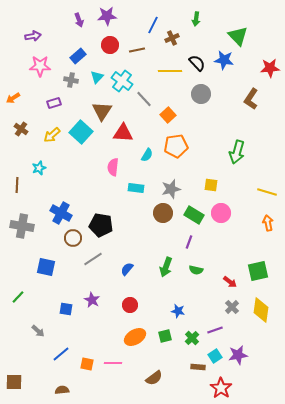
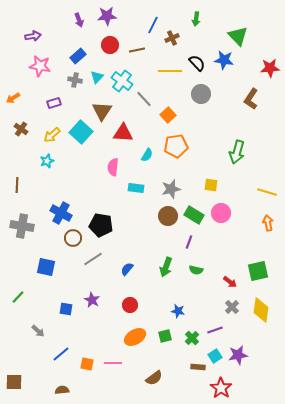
pink star at (40, 66): rotated 10 degrees clockwise
gray cross at (71, 80): moved 4 px right
cyan star at (39, 168): moved 8 px right, 7 px up
brown circle at (163, 213): moved 5 px right, 3 px down
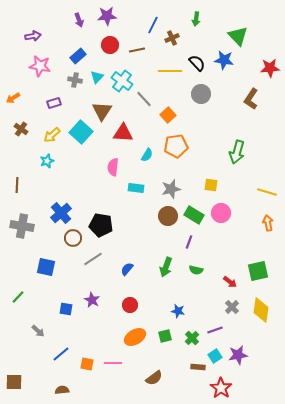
blue cross at (61, 213): rotated 20 degrees clockwise
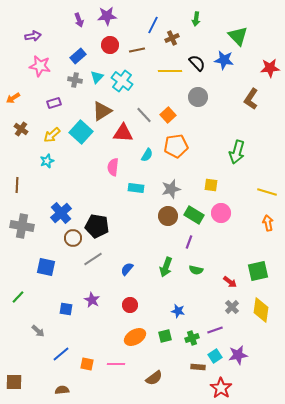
gray circle at (201, 94): moved 3 px left, 3 px down
gray line at (144, 99): moved 16 px down
brown triangle at (102, 111): rotated 25 degrees clockwise
black pentagon at (101, 225): moved 4 px left, 1 px down
green cross at (192, 338): rotated 24 degrees clockwise
pink line at (113, 363): moved 3 px right, 1 px down
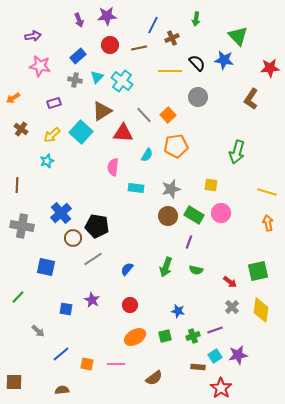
brown line at (137, 50): moved 2 px right, 2 px up
green cross at (192, 338): moved 1 px right, 2 px up
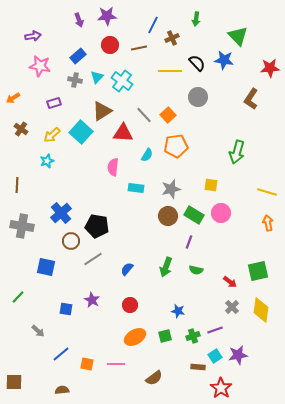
brown circle at (73, 238): moved 2 px left, 3 px down
